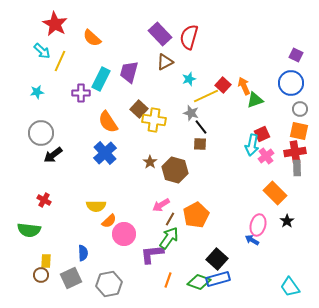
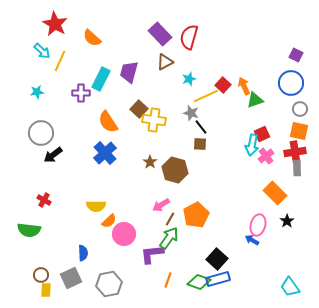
yellow rectangle at (46, 261): moved 29 px down
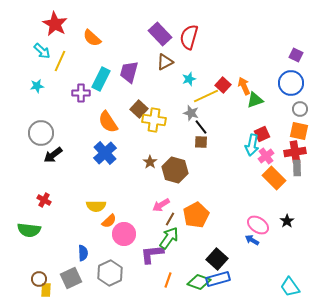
cyan star at (37, 92): moved 6 px up
brown square at (200, 144): moved 1 px right, 2 px up
orange rectangle at (275, 193): moved 1 px left, 15 px up
pink ellipse at (258, 225): rotated 70 degrees counterclockwise
brown circle at (41, 275): moved 2 px left, 4 px down
gray hexagon at (109, 284): moved 1 px right, 11 px up; rotated 15 degrees counterclockwise
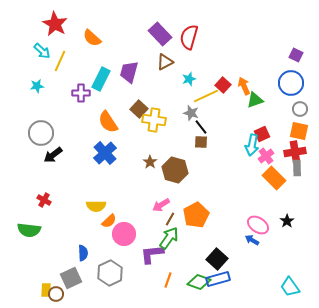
brown circle at (39, 279): moved 17 px right, 15 px down
